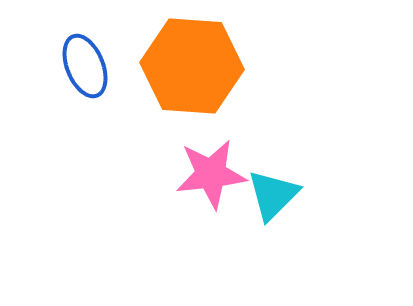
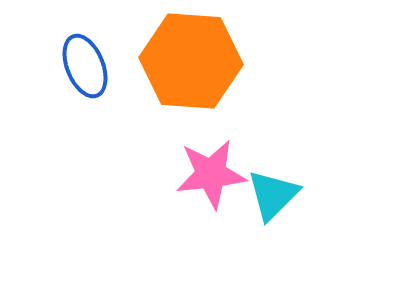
orange hexagon: moved 1 px left, 5 px up
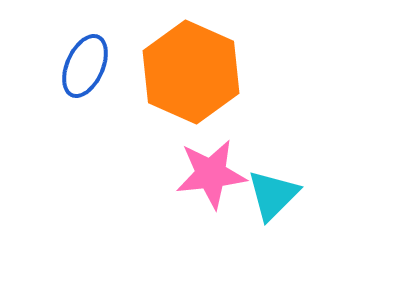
orange hexagon: moved 11 px down; rotated 20 degrees clockwise
blue ellipse: rotated 46 degrees clockwise
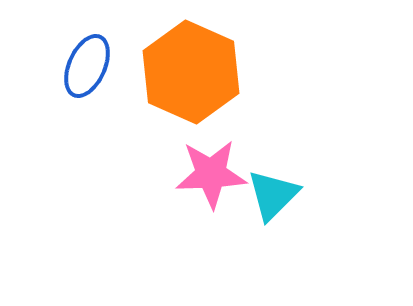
blue ellipse: moved 2 px right
pink star: rotated 4 degrees clockwise
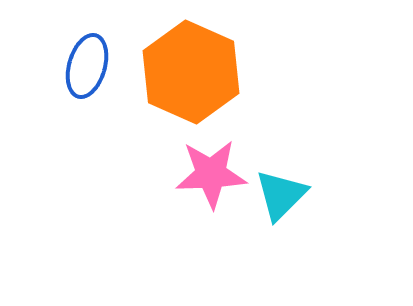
blue ellipse: rotated 8 degrees counterclockwise
cyan triangle: moved 8 px right
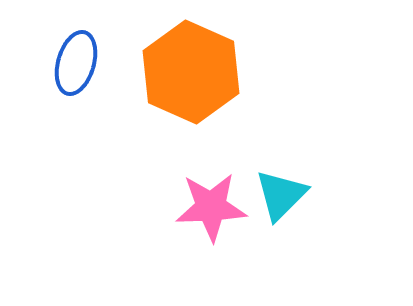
blue ellipse: moved 11 px left, 3 px up
pink star: moved 33 px down
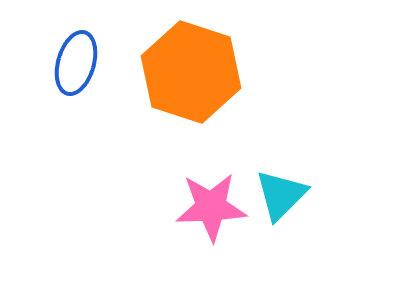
orange hexagon: rotated 6 degrees counterclockwise
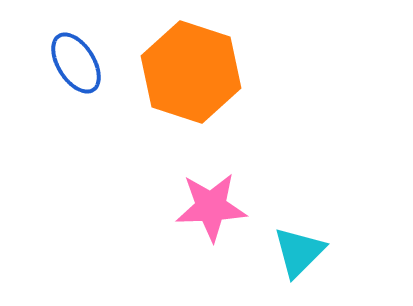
blue ellipse: rotated 48 degrees counterclockwise
cyan triangle: moved 18 px right, 57 px down
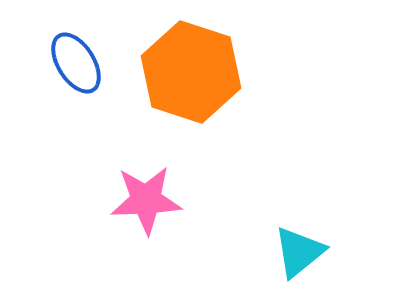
pink star: moved 65 px left, 7 px up
cyan triangle: rotated 6 degrees clockwise
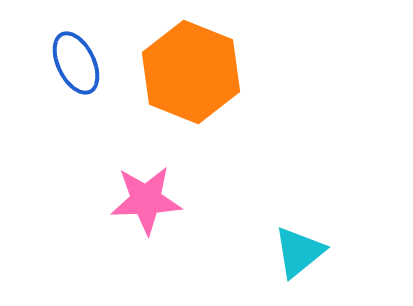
blue ellipse: rotated 6 degrees clockwise
orange hexagon: rotated 4 degrees clockwise
